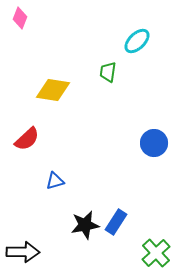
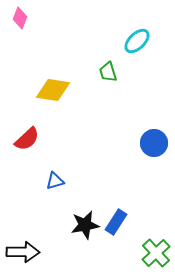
green trapezoid: rotated 25 degrees counterclockwise
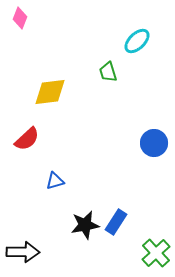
yellow diamond: moved 3 px left, 2 px down; rotated 16 degrees counterclockwise
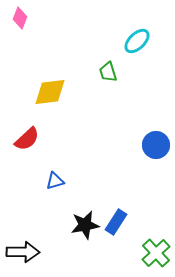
blue circle: moved 2 px right, 2 px down
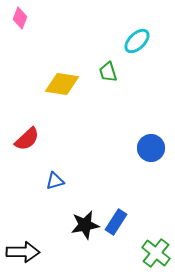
yellow diamond: moved 12 px right, 8 px up; rotated 16 degrees clockwise
blue circle: moved 5 px left, 3 px down
green cross: rotated 8 degrees counterclockwise
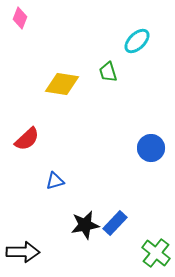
blue rectangle: moved 1 px left, 1 px down; rotated 10 degrees clockwise
